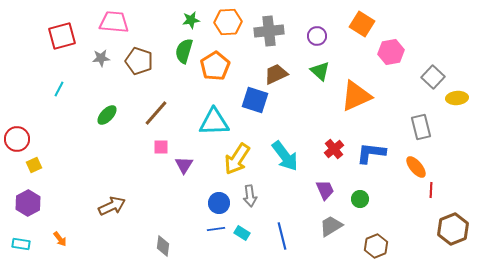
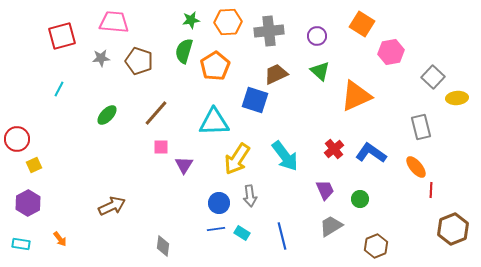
blue L-shape at (371, 153): rotated 28 degrees clockwise
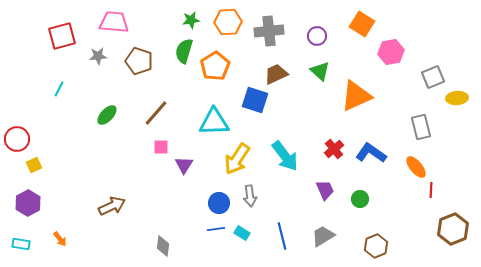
gray star at (101, 58): moved 3 px left, 2 px up
gray square at (433, 77): rotated 25 degrees clockwise
gray trapezoid at (331, 226): moved 8 px left, 10 px down
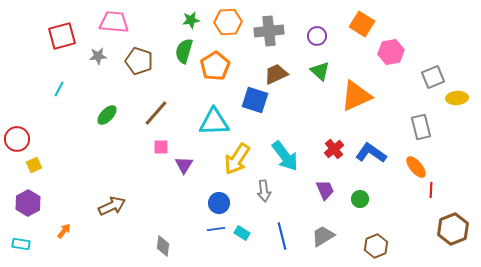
gray arrow at (250, 196): moved 14 px right, 5 px up
orange arrow at (60, 239): moved 4 px right, 8 px up; rotated 105 degrees counterclockwise
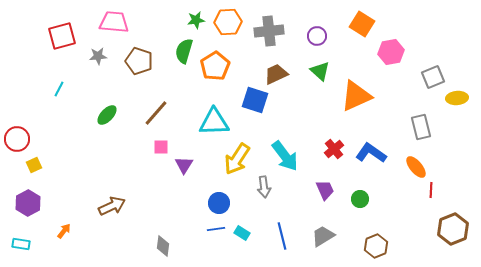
green star at (191, 20): moved 5 px right
gray arrow at (264, 191): moved 4 px up
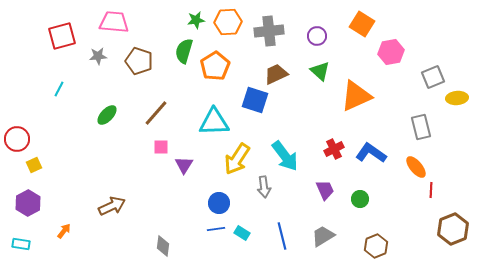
red cross at (334, 149): rotated 12 degrees clockwise
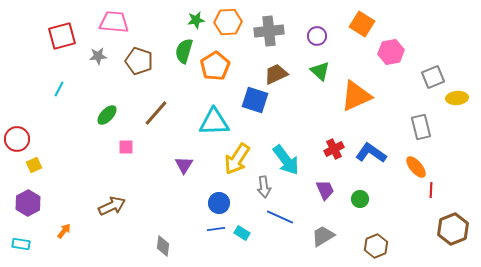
pink square at (161, 147): moved 35 px left
cyan arrow at (285, 156): moved 1 px right, 4 px down
blue line at (282, 236): moved 2 px left, 19 px up; rotated 52 degrees counterclockwise
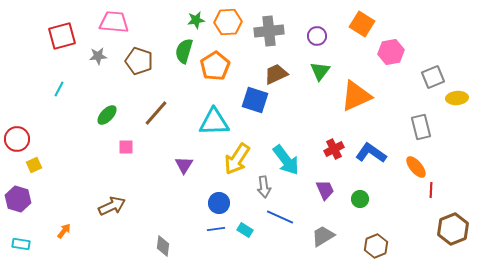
green triangle at (320, 71): rotated 25 degrees clockwise
purple hexagon at (28, 203): moved 10 px left, 4 px up; rotated 15 degrees counterclockwise
cyan rectangle at (242, 233): moved 3 px right, 3 px up
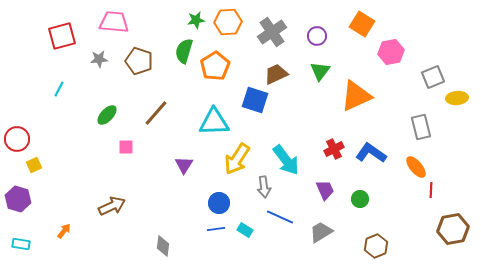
gray cross at (269, 31): moved 3 px right, 1 px down; rotated 28 degrees counterclockwise
gray star at (98, 56): moved 1 px right, 3 px down
brown hexagon at (453, 229): rotated 12 degrees clockwise
gray trapezoid at (323, 236): moved 2 px left, 4 px up
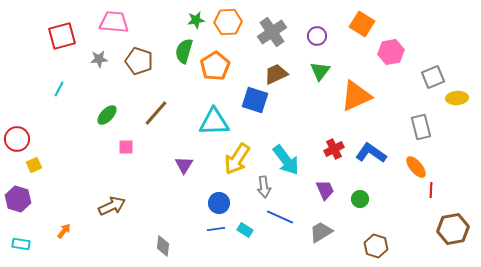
brown hexagon at (376, 246): rotated 20 degrees counterclockwise
